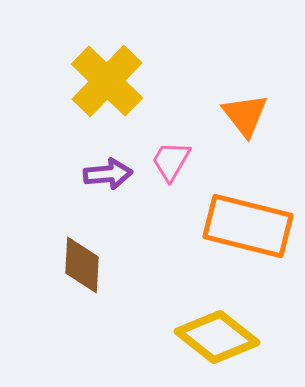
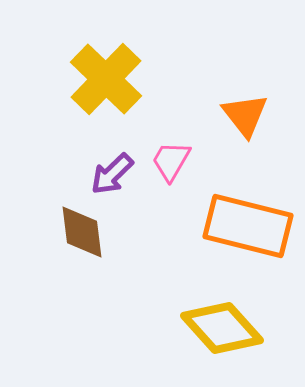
yellow cross: moved 1 px left, 2 px up
purple arrow: moved 4 px right; rotated 141 degrees clockwise
brown diamond: moved 33 px up; rotated 10 degrees counterclockwise
yellow diamond: moved 5 px right, 9 px up; rotated 10 degrees clockwise
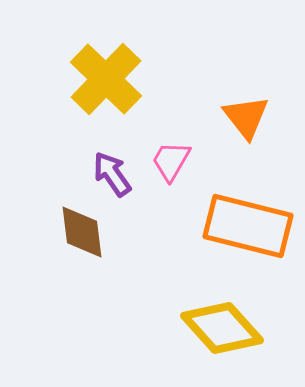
orange triangle: moved 1 px right, 2 px down
purple arrow: rotated 99 degrees clockwise
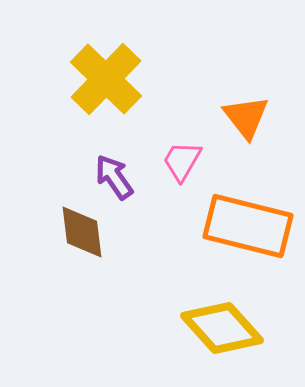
pink trapezoid: moved 11 px right
purple arrow: moved 2 px right, 3 px down
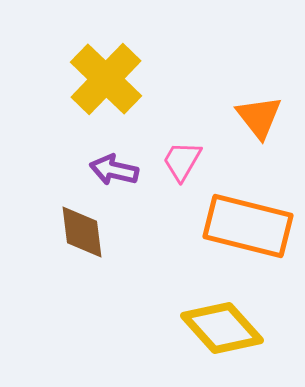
orange triangle: moved 13 px right
purple arrow: moved 7 px up; rotated 42 degrees counterclockwise
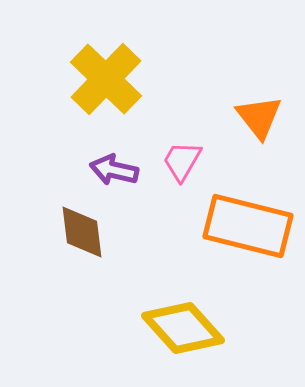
yellow diamond: moved 39 px left
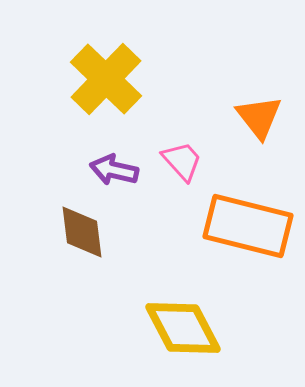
pink trapezoid: rotated 108 degrees clockwise
yellow diamond: rotated 14 degrees clockwise
